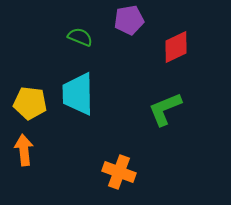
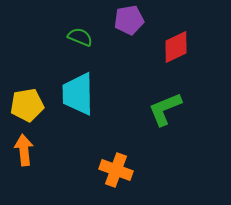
yellow pentagon: moved 3 px left, 2 px down; rotated 16 degrees counterclockwise
orange cross: moved 3 px left, 2 px up
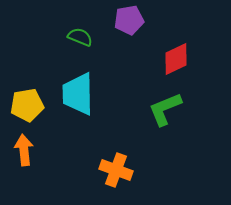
red diamond: moved 12 px down
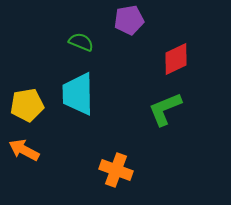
green semicircle: moved 1 px right, 5 px down
orange arrow: rotated 56 degrees counterclockwise
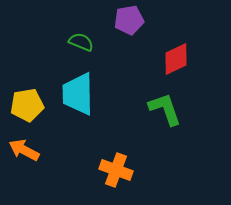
green L-shape: rotated 93 degrees clockwise
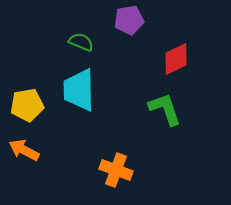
cyan trapezoid: moved 1 px right, 4 px up
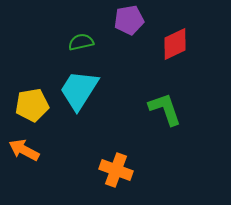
green semicircle: rotated 35 degrees counterclockwise
red diamond: moved 1 px left, 15 px up
cyan trapezoid: rotated 33 degrees clockwise
yellow pentagon: moved 5 px right
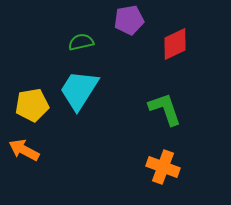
orange cross: moved 47 px right, 3 px up
